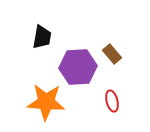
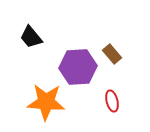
black trapezoid: moved 11 px left; rotated 130 degrees clockwise
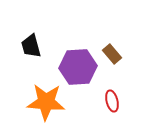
black trapezoid: moved 9 px down; rotated 25 degrees clockwise
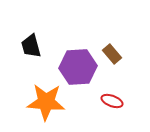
red ellipse: rotated 55 degrees counterclockwise
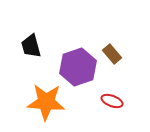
purple hexagon: rotated 15 degrees counterclockwise
